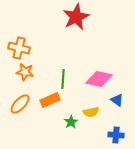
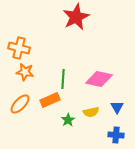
blue triangle: moved 7 px down; rotated 24 degrees clockwise
green star: moved 3 px left, 2 px up
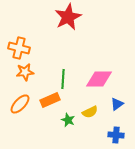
red star: moved 8 px left
orange star: rotated 18 degrees counterclockwise
pink diamond: rotated 12 degrees counterclockwise
blue triangle: moved 3 px up; rotated 24 degrees clockwise
yellow semicircle: moved 1 px left; rotated 14 degrees counterclockwise
green star: rotated 16 degrees counterclockwise
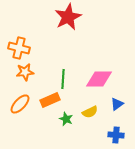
green star: moved 2 px left, 1 px up
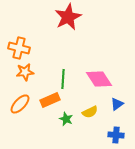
pink diamond: rotated 56 degrees clockwise
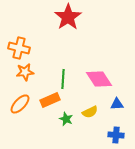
red star: rotated 8 degrees counterclockwise
blue triangle: rotated 32 degrees clockwise
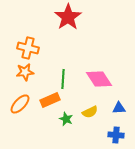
orange cross: moved 9 px right
blue triangle: moved 2 px right, 4 px down
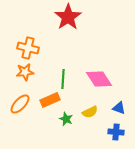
blue triangle: rotated 24 degrees clockwise
blue cross: moved 3 px up
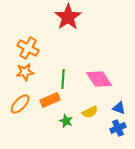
orange cross: rotated 15 degrees clockwise
green star: moved 2 px down
blue cross: moved 2 px right, 4 px up; rotated 28 degrees counterclockwise
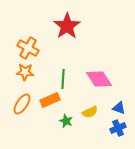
red star: moved 1 px left, 9 px down
orange star: rotated 12 degrees clockwise
orange ellipse: moved 2 px right; rotated 10 degrees counterclockwise
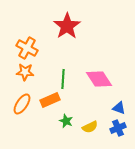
orange cross: moved 1 px left
yellow semicircle: moved 15 px down
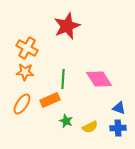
red star: rotated 12 degrees clockwise
blue cross: rotated 21 degrees clockwise
